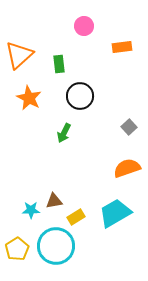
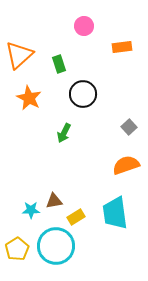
green rectangle: rotated 12 degrees counterclockwise
black circle: moved 3 px right, 2 px up
orange semicircle: moved 1 px left, 3 px up
cyan trapezoid: rotated 68 degrees counterclockwise
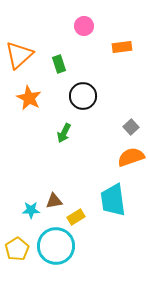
black circle: moved 2 px down
gray square: moved 2 px right
orange semicircle: moved 5 px right, 8 px up
cyan trapezoid: moved 2 px left, 13 px up
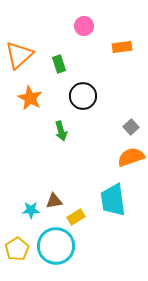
orange star: moved 1 px right
green arrow: moved 3 px left, 2 px up; rotated 42 degrees counterclockwise
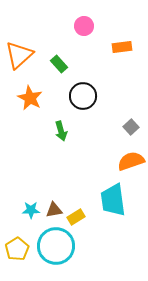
green rectangle: rotated 24 degrees counterclockwise
orange semicircle: moved 4 px down
brown triangle: moved 9 px down
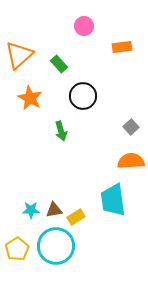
orange semicircle: rotated 16 degrees clockwise
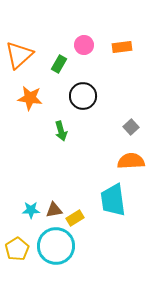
pink circle: moved 19 px down
green rectangle: rotated 72 degrees clockwise
orange star: rotated 20 degrees counterclockwise
yellow rectangle: moved 1 px left, 1 px down
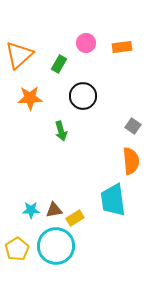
pink circle: moved 2 px right, 2 px up
orange star: rotated 10 degrees counterclockwise
gray square: moved 2 px right, 1 px up; rotated 14 degrees counterclockwise
orange semicircle: rotated 88 degrees clockwise
